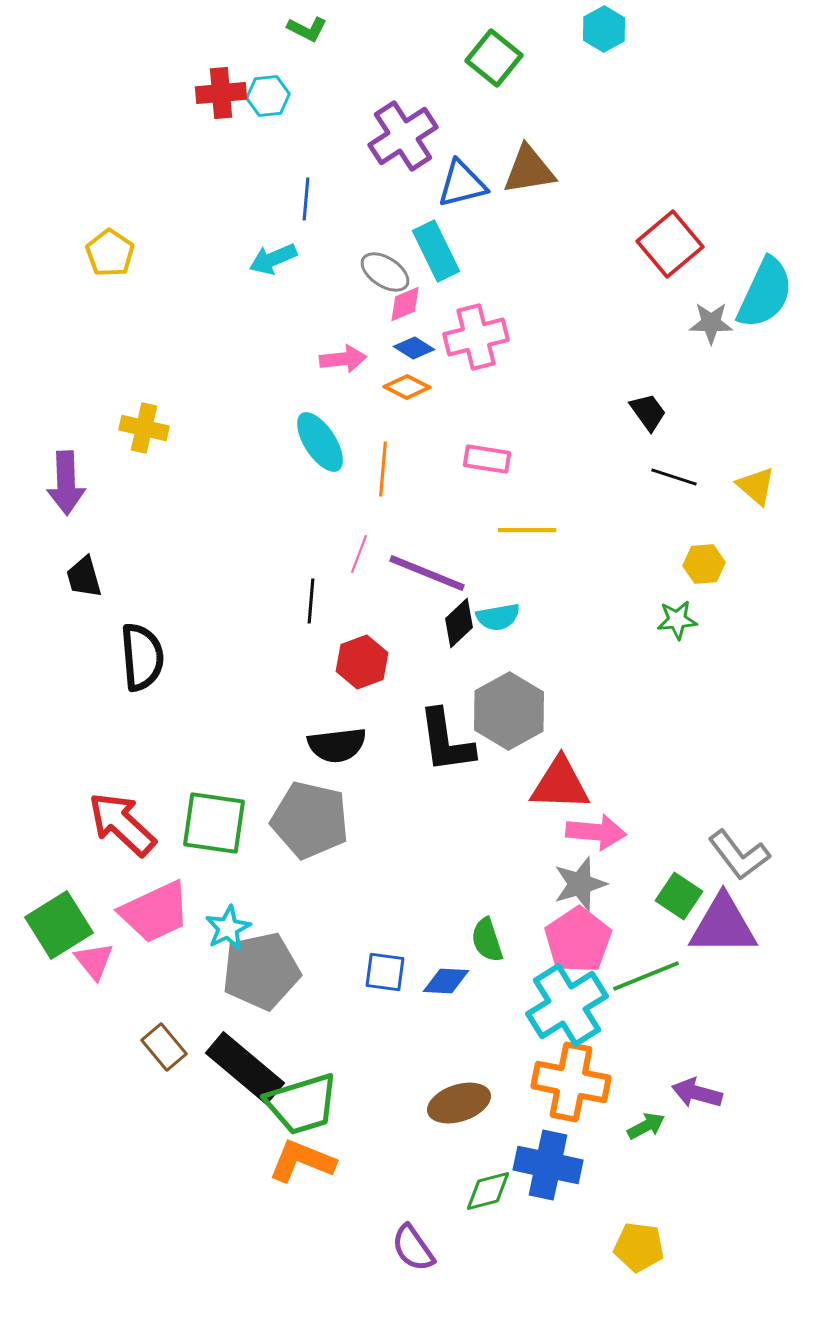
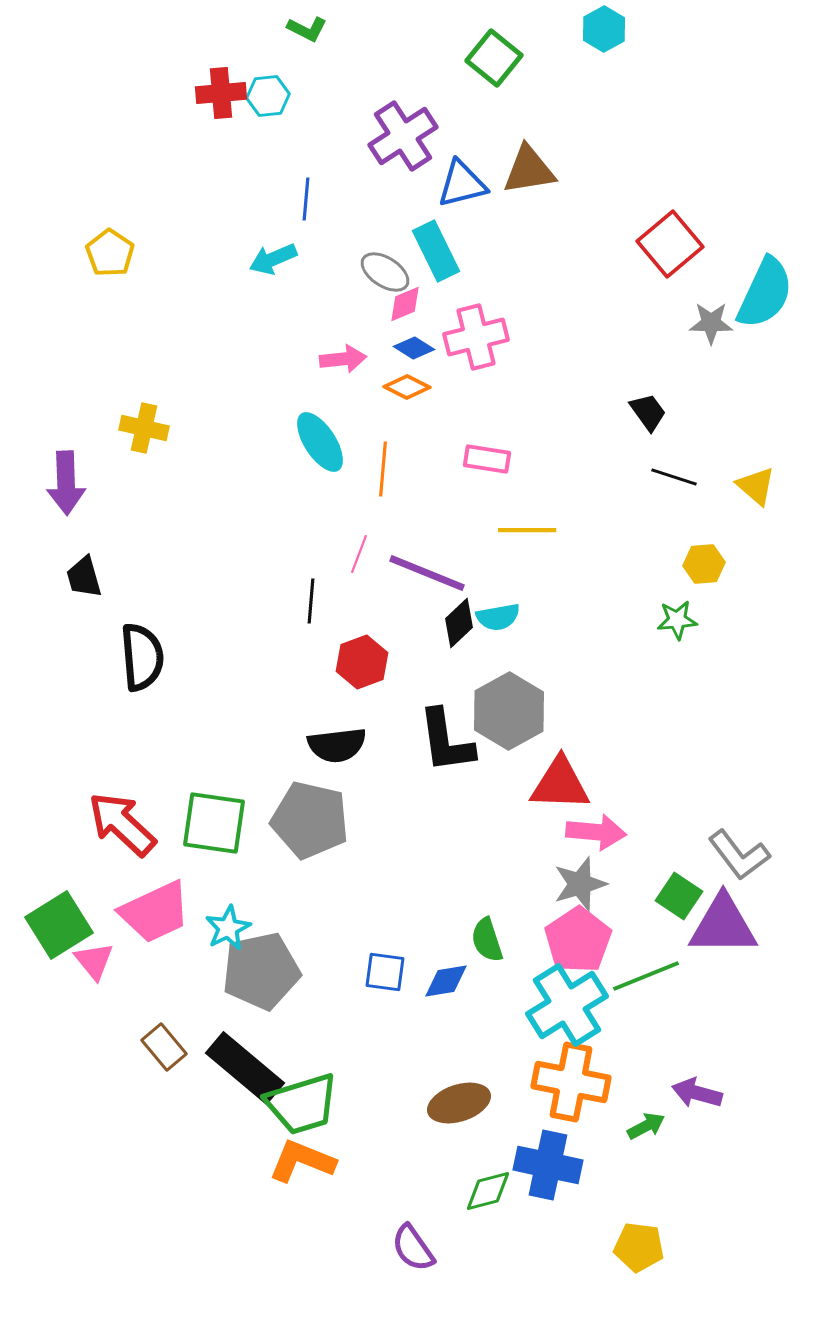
blue diamond at (446, 981): rotated 12 degrees counterclockwise
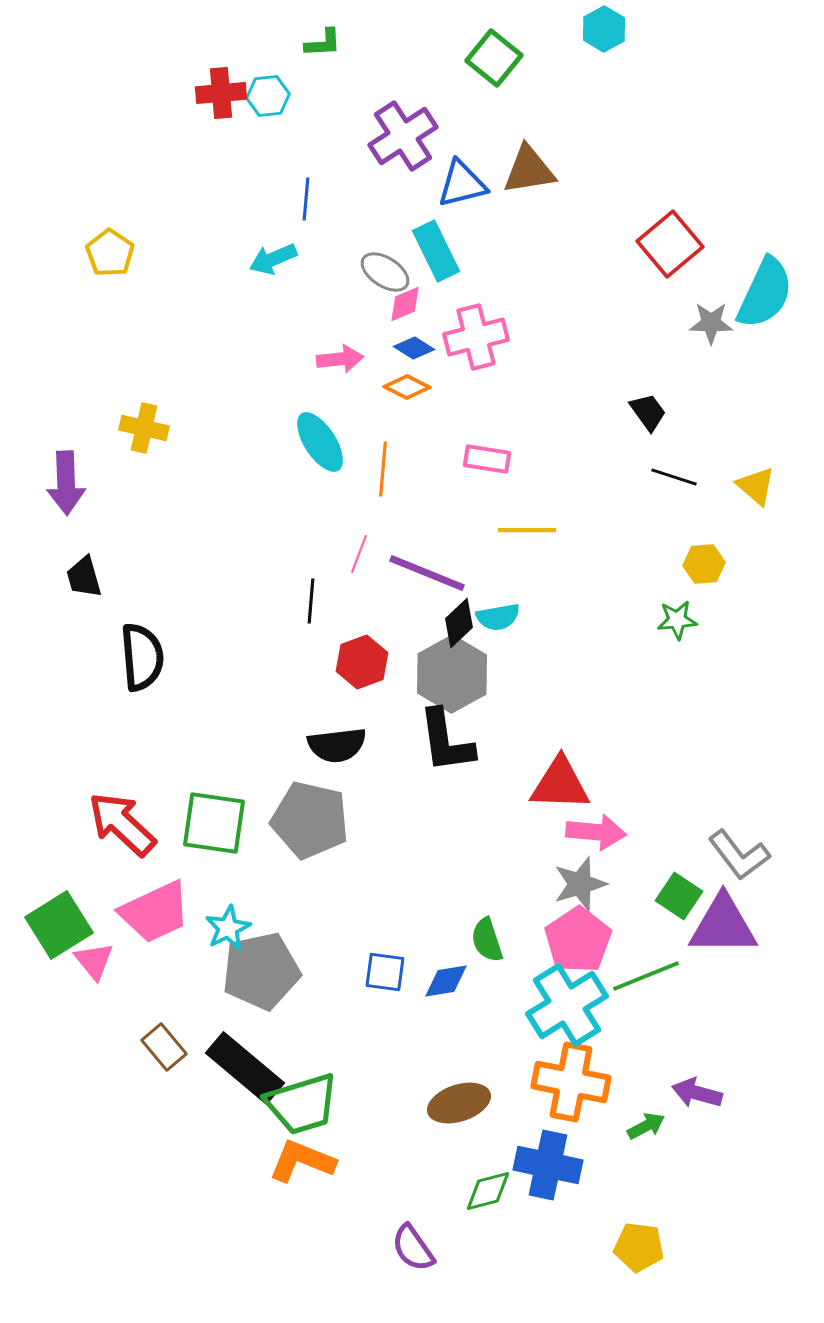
green L-shape at (307, 29): moved 16 px right, 14 px down; rotated 30 degrees counterclockwise
pink arrow at (343, 359): moved 3 px left
gray hexagon at (509, 711): moved 57 px left, 37 px up
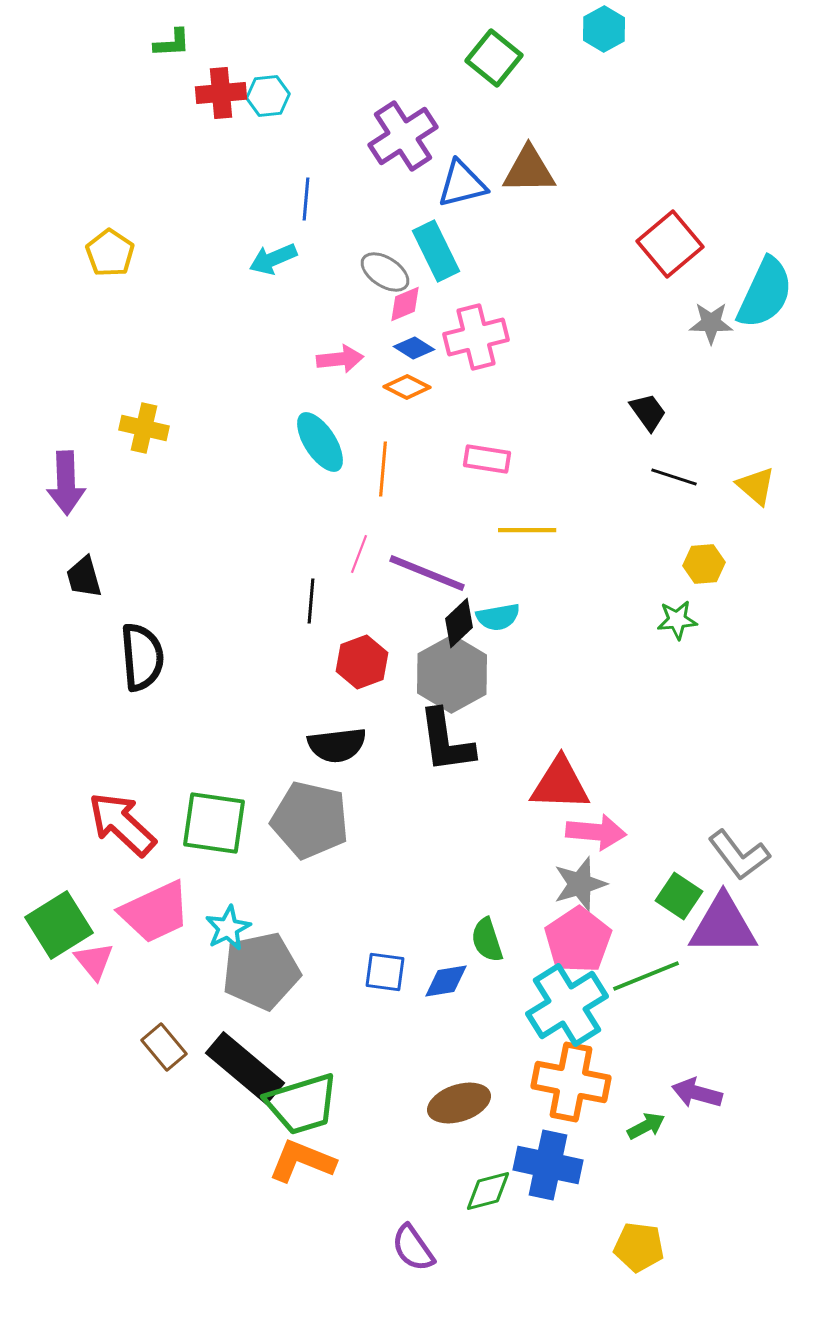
green L-shape at (323, 43): moved 151 px left
brown triangle at (529, 170): rotated 8 degrees clockwise
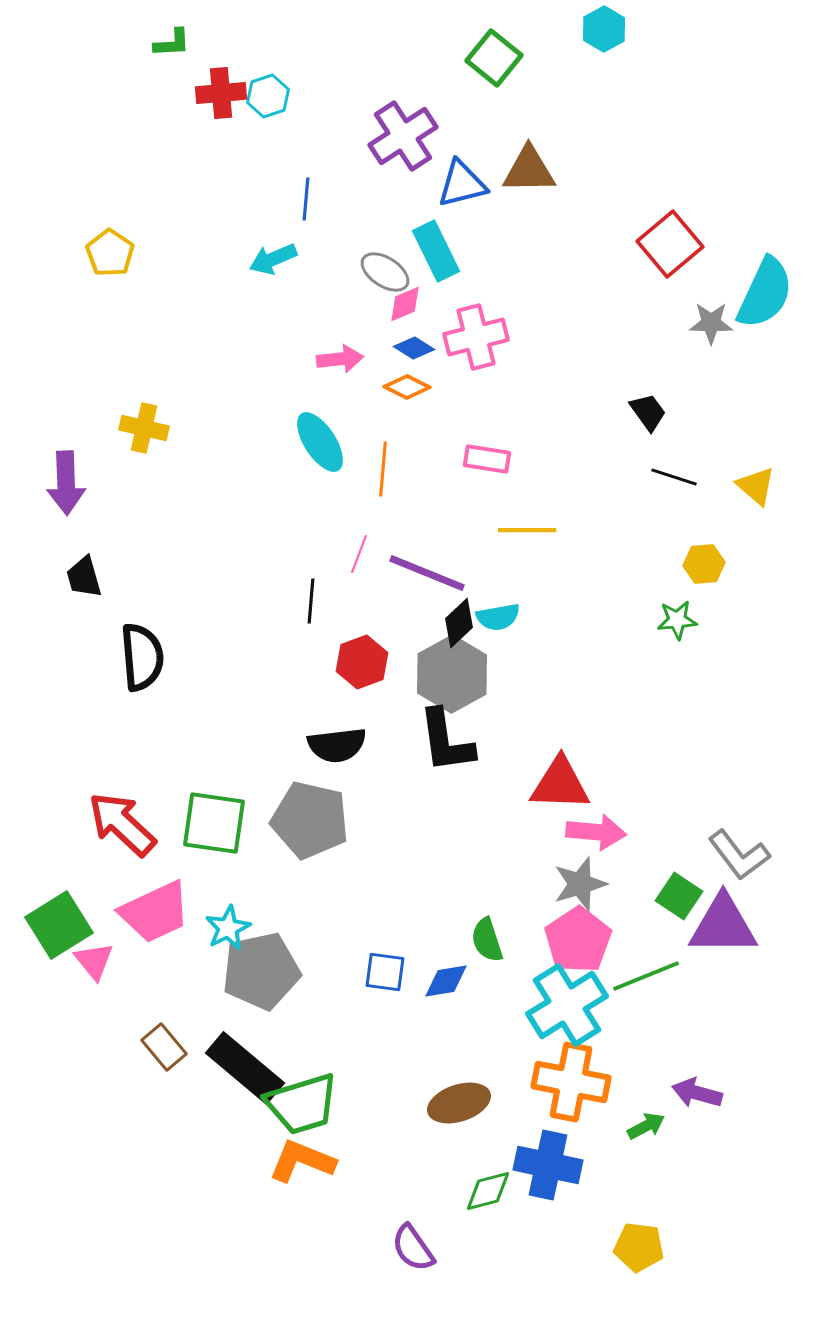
cyan hexagon at (268, 96): rotated 12 degrees counterclockwise
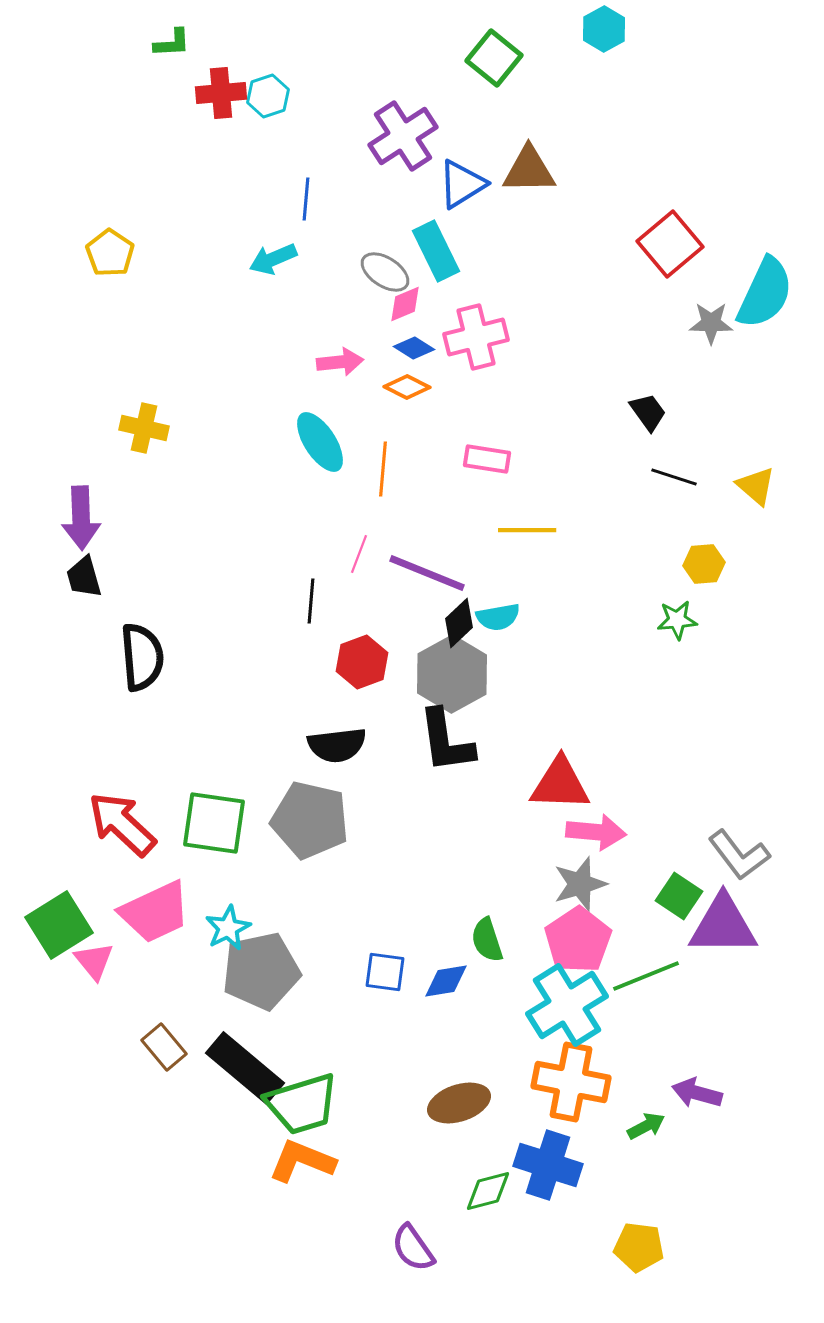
blue triangle at (462, 184): rotated 18 degrees counterclockwise
pink arrow at (340, 359): moved 3 px down
purple arrow at (66, 483): moved 15 px right, 35 px down
blue cross at (548, 1165): rotated 6 degrees clockwise
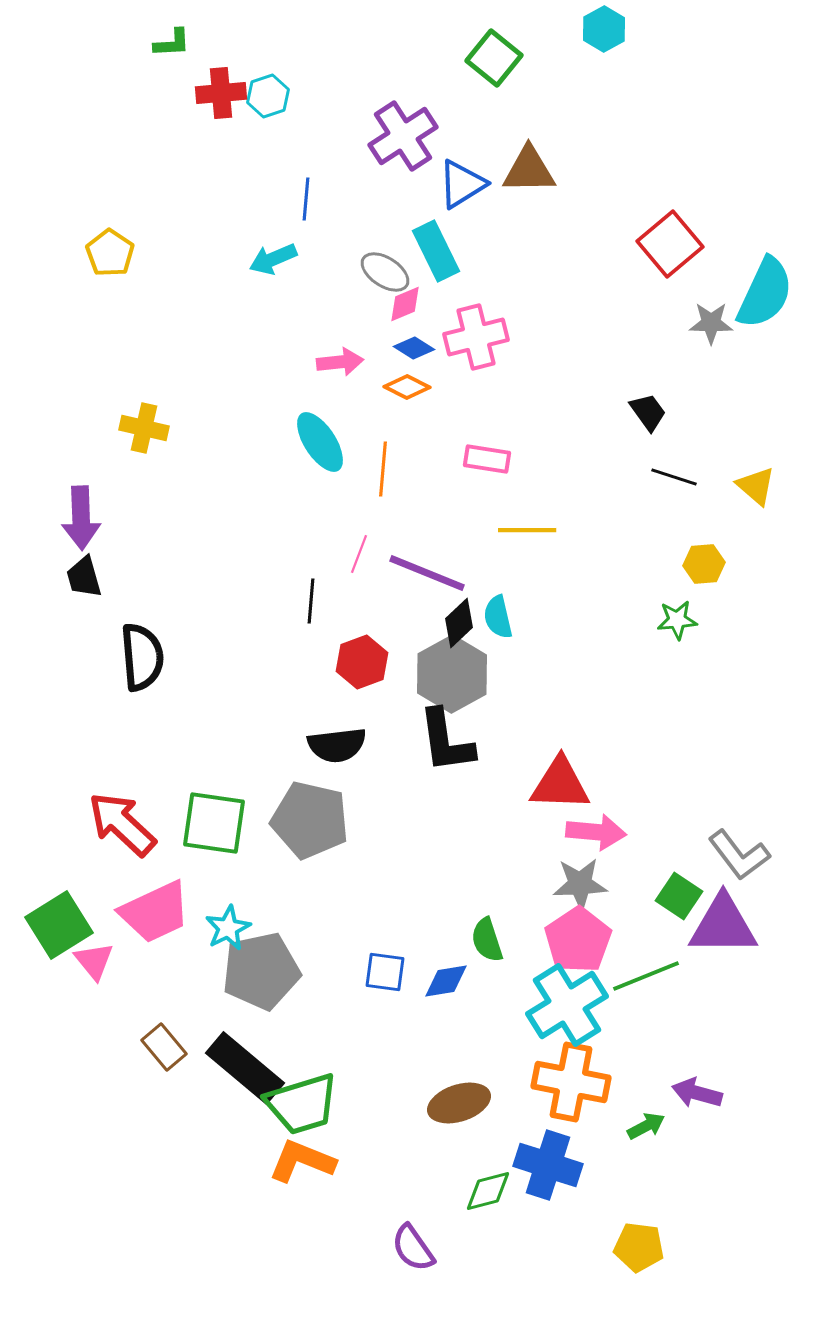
cyan semicircle at (498, 617): rotated 87 degrees clockwise
gray star at (580, 884): rotated 14 degrees clockwise
